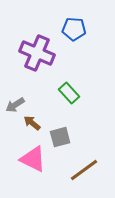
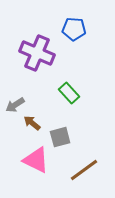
pink triangle: moved 3 px right, 1 px down
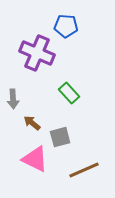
blue pentagon: moved 8 px left, 3 px up
gray arrow: moved 2 px left, 6 px up; rotated 60 degrees counterclockwise
pink triangle: moved 1 px left, 1 px up
brown line: rotated 12 degrees clockwise
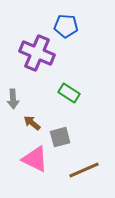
green rectangle: rotated 15 degrees counterclockwise
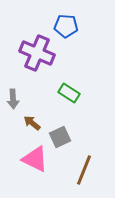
gray square: rotated 10 degrees counterclockwise
brown line: rotated 44 degrees counterclockwise
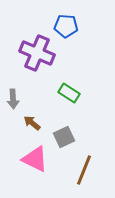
gray square: moved 4 px right
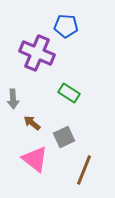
pink triangle: rotated 12 degrees clockwise
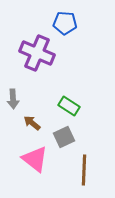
blue pentagon: moved 1 px left, 3 px up
green rectangle: moved 13 px down
brown line: rotated 20 degrees counterclockwise
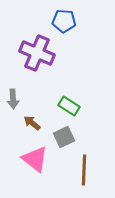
blue pentagon: moved 1 px left, 2 px up
